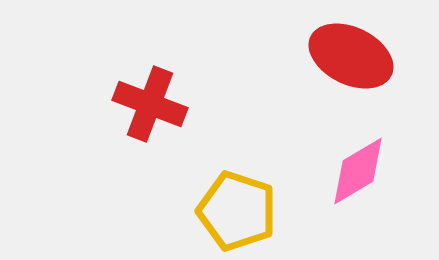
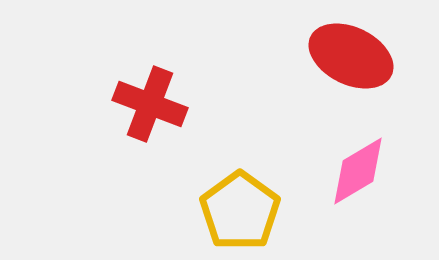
yellow pentagon: moved 3 px right; rotated 18 degrees clockwise
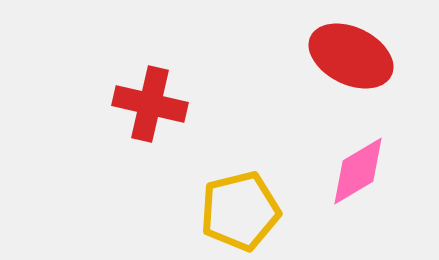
red cross: rotated 8 degrees counterclockwise
yellow pentagon: rotated 22 degrees clockwise
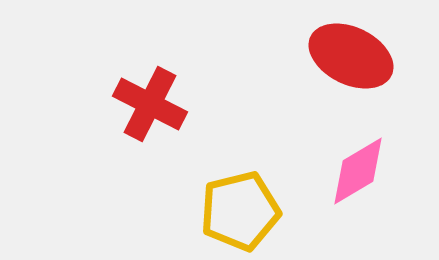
red cross: rotated 14 degrees clockwise
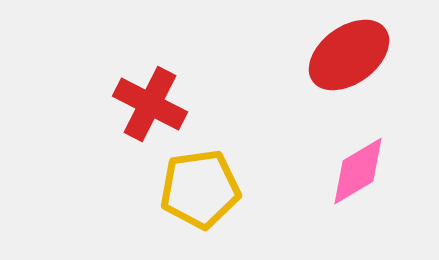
red ellipse: moved 2 px left, 1 px up; rotated 62 degrees counterclockwise
yellow pentagon: moved 40 px left, 22 px up; rotated 6 degrees clockwise
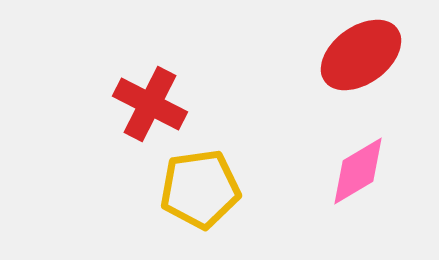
red ellipse: moved 12 px right
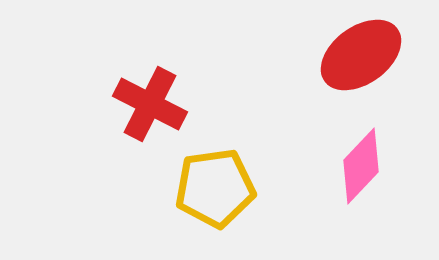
pink diamond: moved 3 px right, 5 px up; rotated 16 degrees counterclockwise
yellow pentagon: moved 15 px right, 1 px up
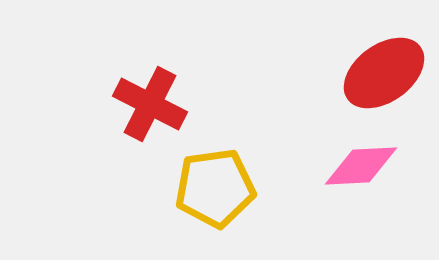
red ellipse: moved 23 px right, 18 px down
pink diamond: rotated 44 degrees clockwise
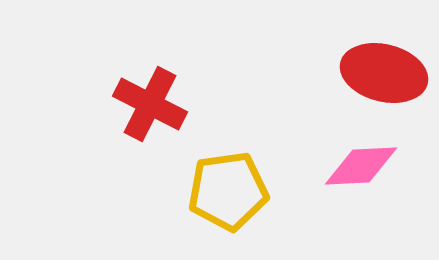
red ellipse: rotated 50 degrees clockwise
yellow pentagon: moved 13 px right, 3 px down
